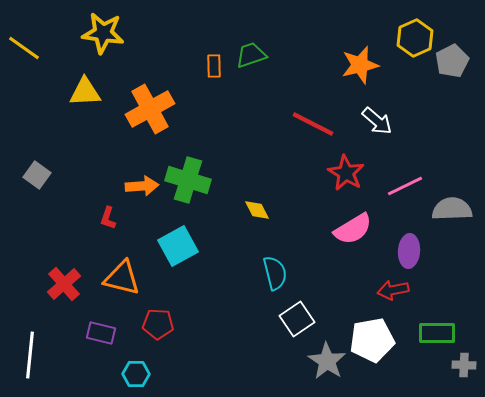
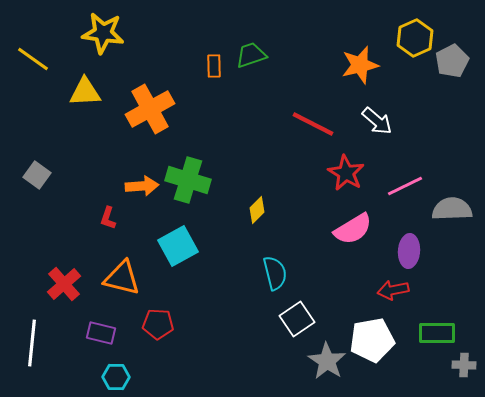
yellow line: moved 9 px right, 11 px down
yellow diamond: rotated 72 degrees clockwise
white line: moved 2 px right, 12 px up
cyan hexagon: moved 20 px left, 3 px down
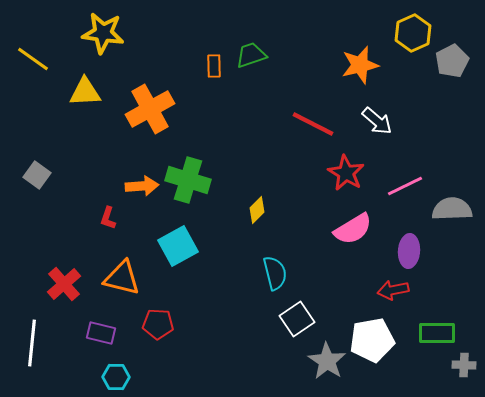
yellow hexagon: moved 2 px left, 5 px up
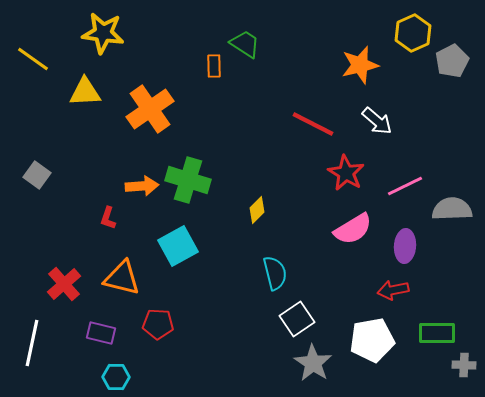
green trapezoid: moved 6 px left, 11 px up; rotated 52 degrees clockwise
orange cross: rotated 6 degrees counterclockwise
purple ellipse: moved 4 px left, 5 px up
white line: rotated 6 degrees clockwise
gray star: moved 14 px left, 2 px down
